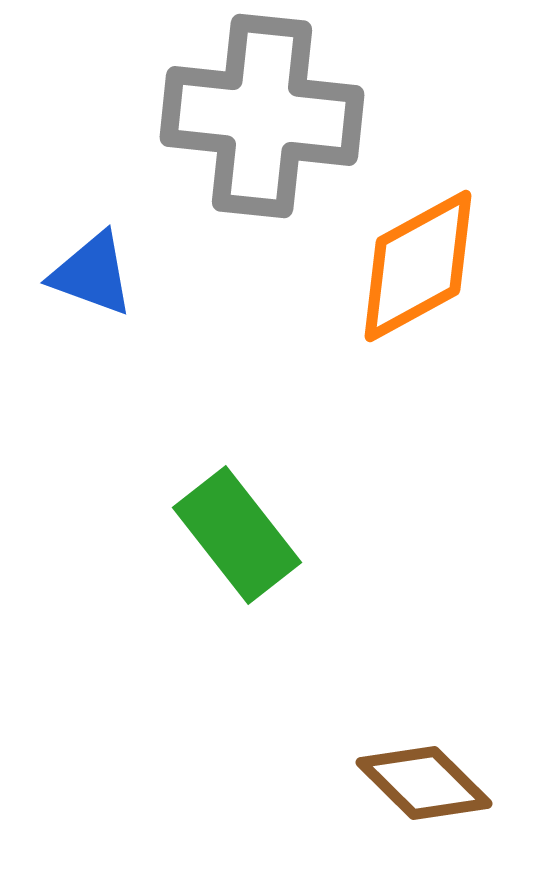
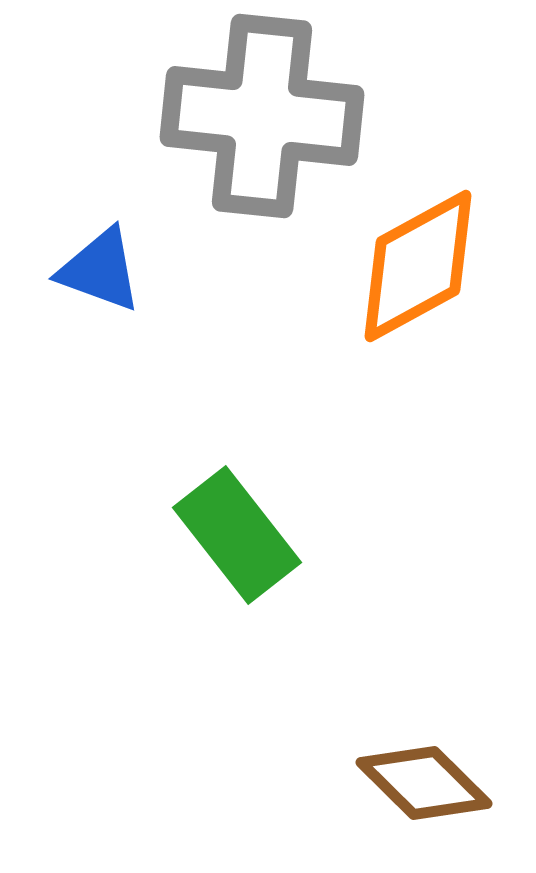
blue triangle: moved 8 px right, 4 px up
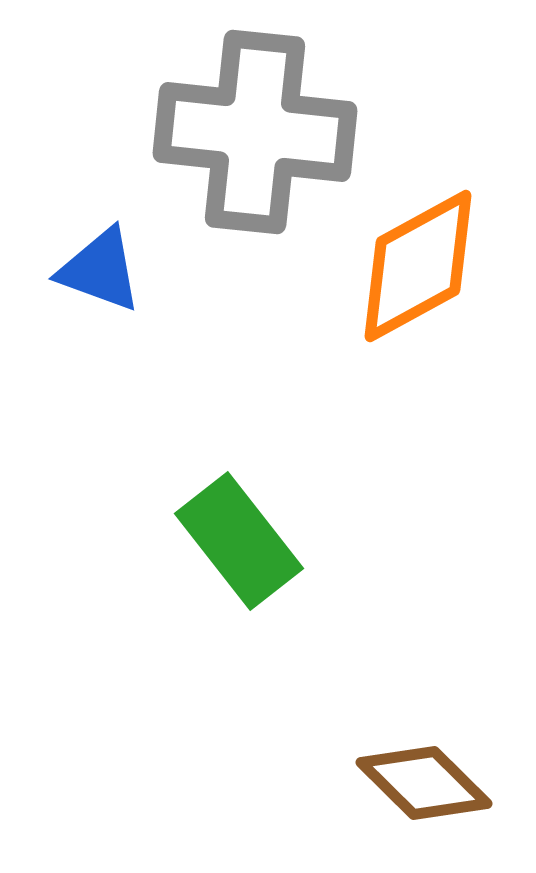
gray cross: moved 7 px left, 16 px down
green rectangle: moved 2 px right, 6 px down
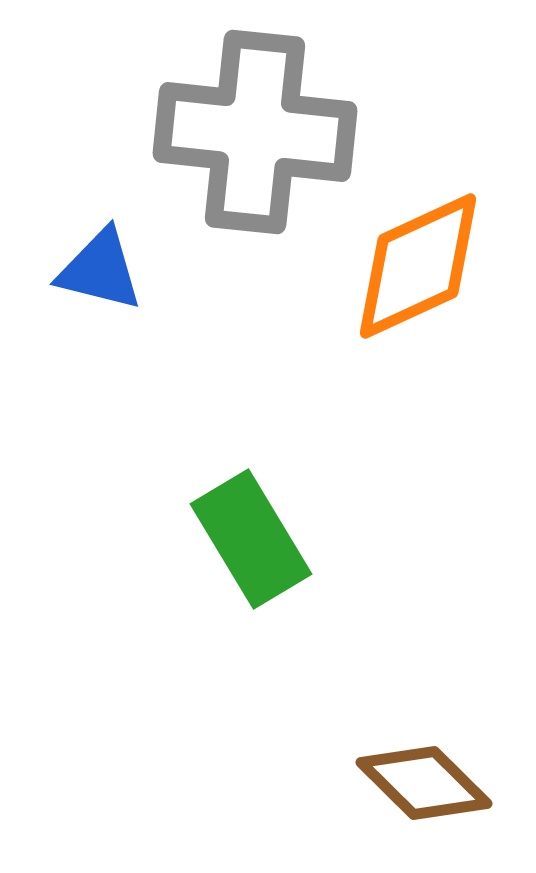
orange diamond: rotated 4 degrees clockwise
blue triangle: rotated 6 degrees counterclockwise
green rectangle: moved 12 px right, 2 px up; rotated 7 degrees clockwise
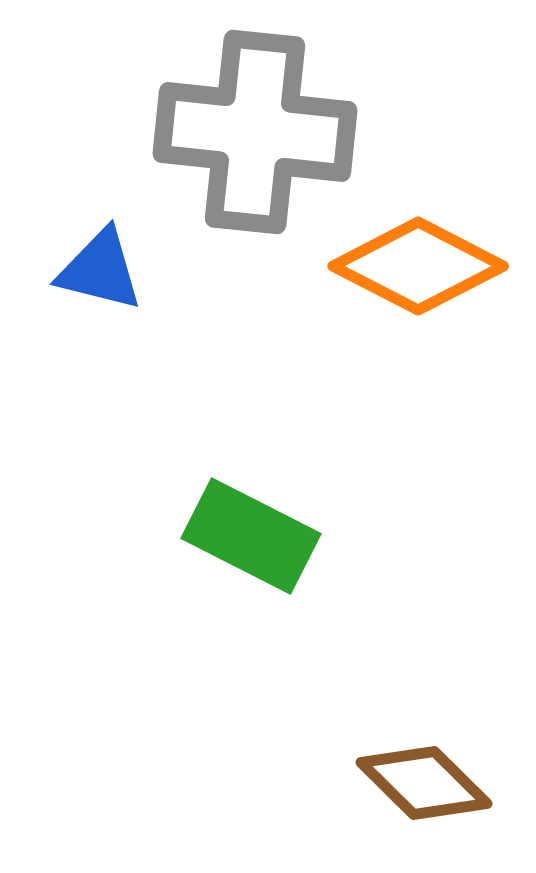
orange diamond: rotated 52 degrees clockwise
green rectangle: moved 3 px up; rotated 32 degrees counterclockwise
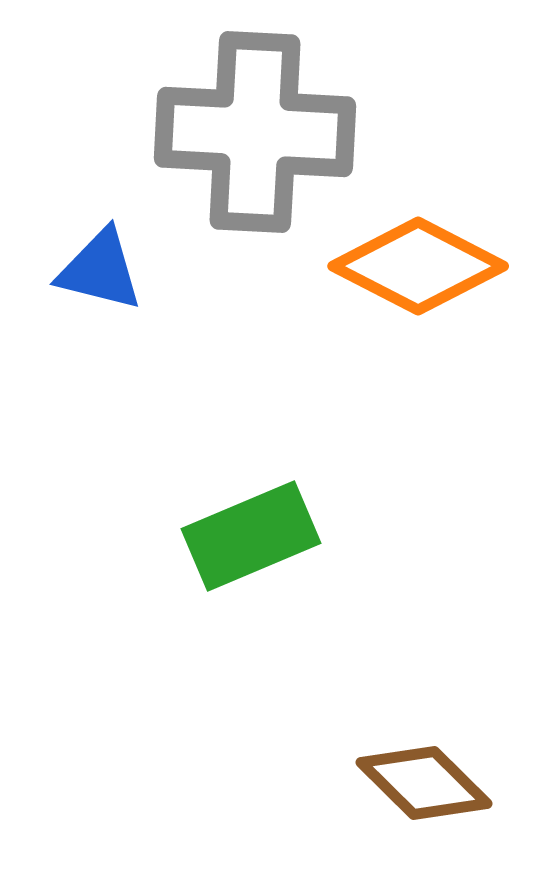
gray cross: rotated 3 degrees counterclockwise
green rectangle: rotated 50 degrees counterclockwise
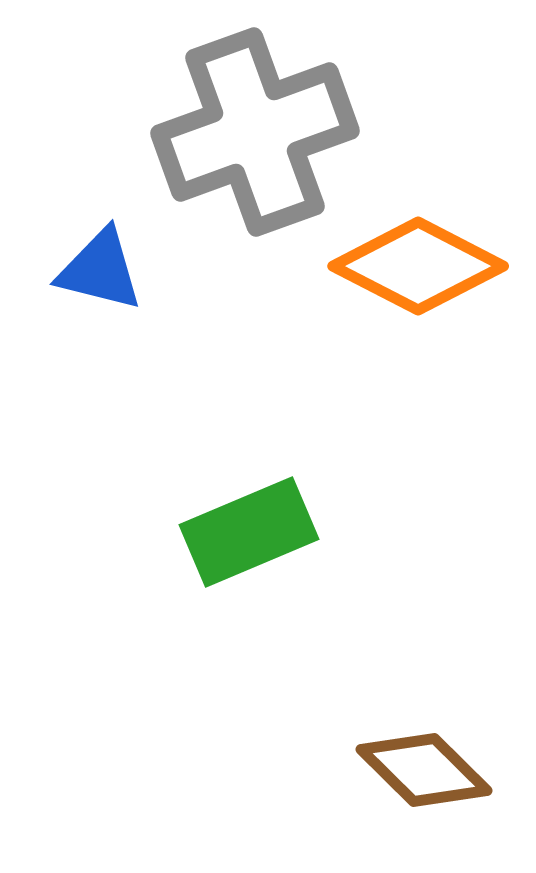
gray cross: rotated 23 degrees counterclockwise
green rectangle: moved 2 px left, 4 px up
brown diamond: moved 13 px up
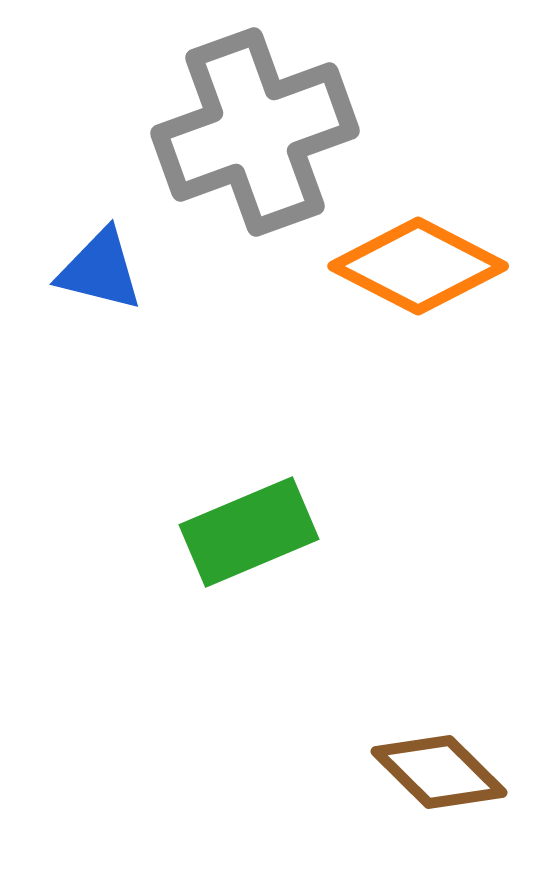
brown diamond: moved 15 px right, 2 px down
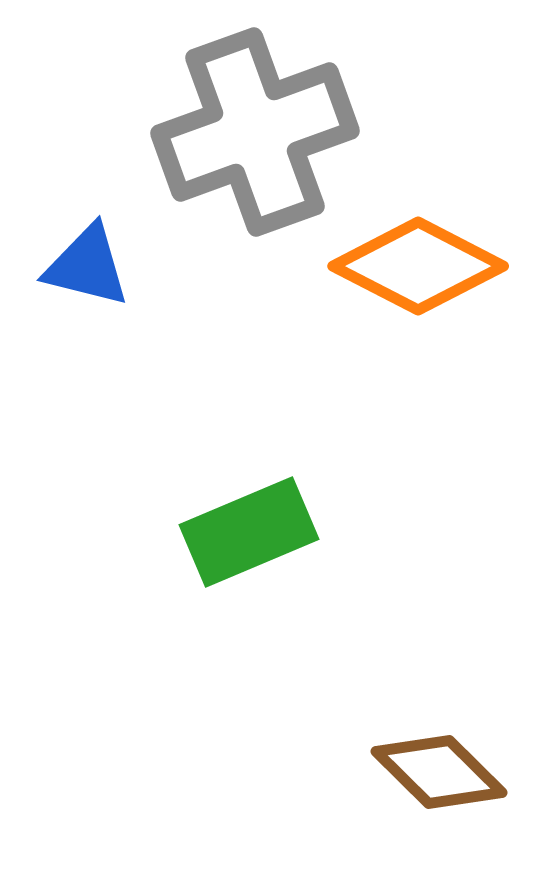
blue triangle: moved 13 px left, 4 px up
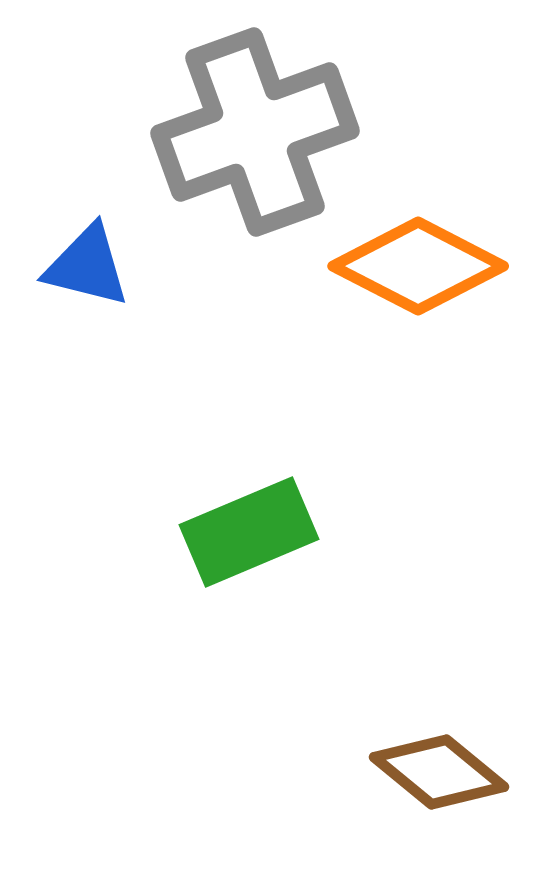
brown diamond: rotated 5 degrees counterclockwise
